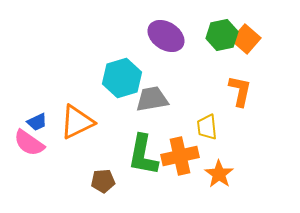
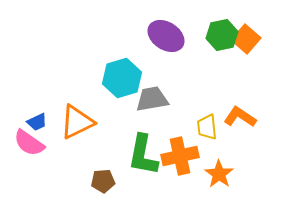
orange L-shape: moved 26 px down; rotated 68 degrees counterclockwise
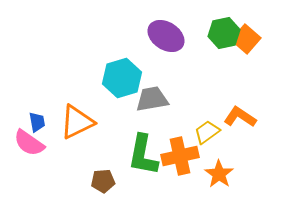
green hexagon: moved 2 px right, 2 px up
blue trapezoid: rotated 75 degrees counterclockwise
yellow trapezoid: moved 5 px down; rotated 60 degrees clockwise
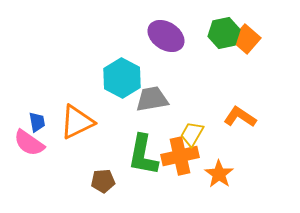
cyan hexagon: rotated 15 degrees counterclockwise
yellow trapezoid: moved 15 px left, 2 px down; rotated 24 degrees counterclockwise
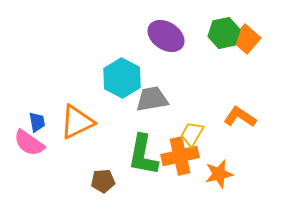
orange star: rotated 24 degrees clockwise
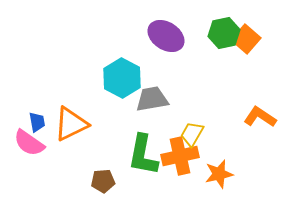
orange L-shape: moved 20 px right
orange triangle: moved 6 px left, 2 px down
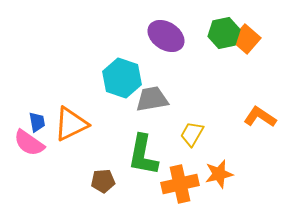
cyan hexagon: rotated 9 degrees counterclockwise
orange cross: moved 28 px down
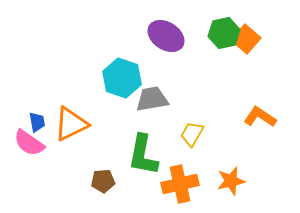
orange star: moved 12 px right, 7 px down
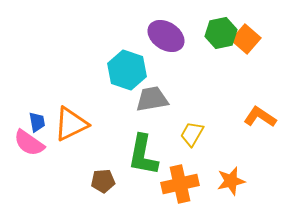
green hexagon: moved 3 px left
cyan hexagon: moved 5 px right, 8 px up
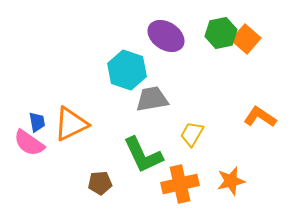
green L-shape: rotated 36 degrees counterclockwise
brown pentagon: moved 3 px left, 2 px down
